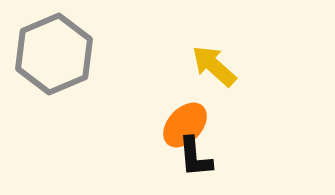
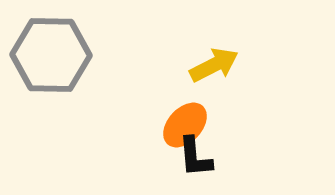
gray hexagon: moved 3 px left, 1 px down; rotated 24 degrees clockwise
yellow arrow: moved 1 px up; rotated 111 degrees clockwise
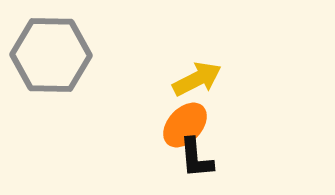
yellow arrow: moved 17 px left, 14 px down
black L-shape: moved 1 px right, 1 px down
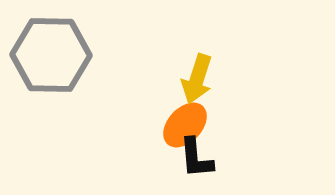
yellow arrow: rotated 135 degrees clockwise
